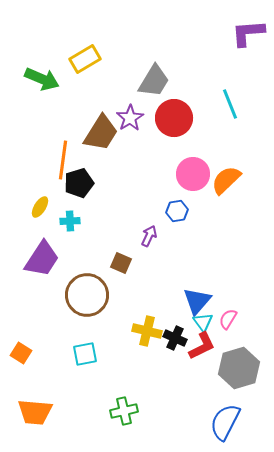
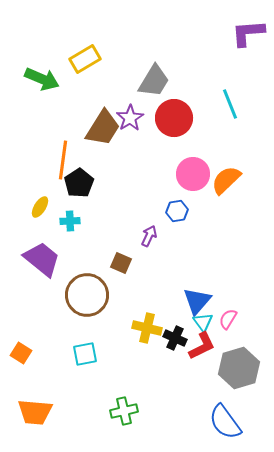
brown trapezoid: moved 2 px right, 5 px up
black pentagon: rotated 16 degrees counterclockwise
purple trapezoid: rotated 84 degrees counterclockwise
yellow cross: moved 3 px up
blue semicircle: rotated 63 degrees counterclockwise
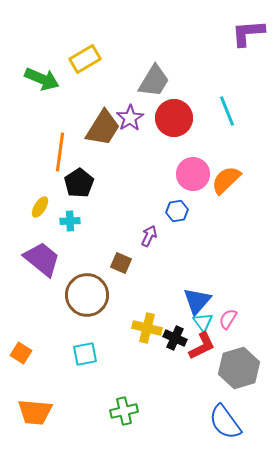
cyan line: moved 3 px left, 7 px down
orange line: moved 3 px left, 8 px up
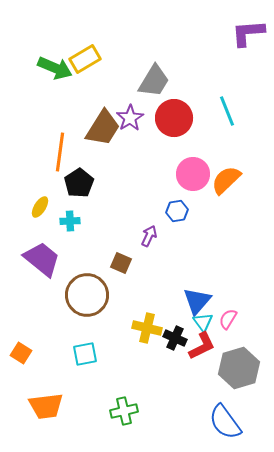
green arrow: moved 13 px right, 11 px up
orange trapezoid: moved 11 px right, 6 px up; rotated 12 degrees counterclockwise
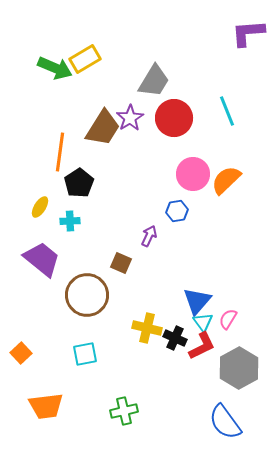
orange square: rotated 15 degrees clockwise
gray hexagon: rotated 12 degrees counterclockwise
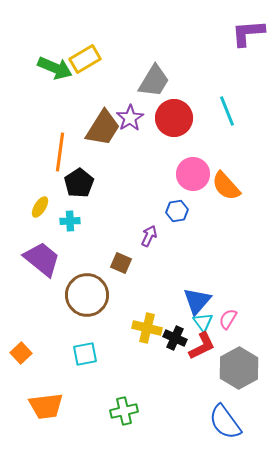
orange semicircle: moved 6 px down; rotated 88 degrees counterclockwise
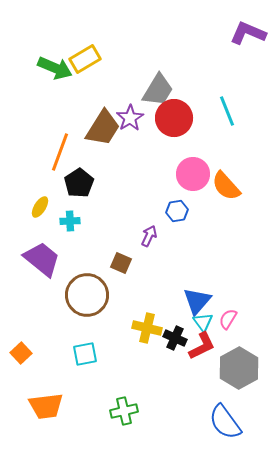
purple L-shape: rotated 27 degrees clockwise
gray trapezoid: moved 4 px right, 9 px down
orange line: rotated 12 degrees clockwise
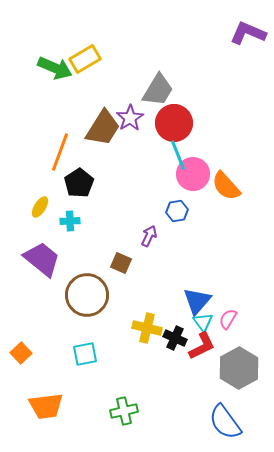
cyan line: moved 49 px left, 44 px down
red circle: moved 5 px down
